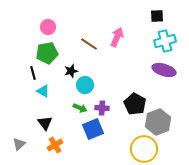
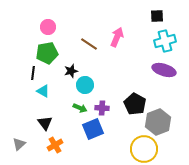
black line: rotated 24 degrees clockwise
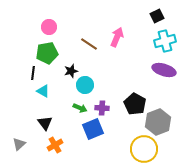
black square: rotated 24 degrees counterclockwise
pink circle: moved 1 px right
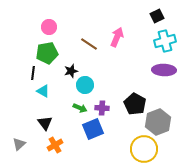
purple ellipse: rotated 15 degrees counterclockwise
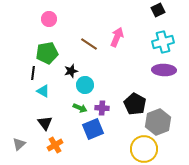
black square: moved 1 px right, 6 px up
pink circle: moved 8 px up
cyan cross: moved 2 px left, 1 px down
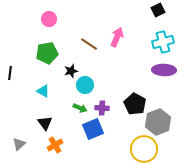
black line: moved 23 px left
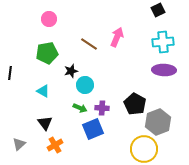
cyan cross: rotated 10 degrees clockwise
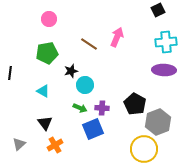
cyan cross: moved 3 px right
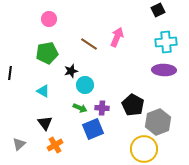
black pentagon: moved 2 px left, 1 px down
